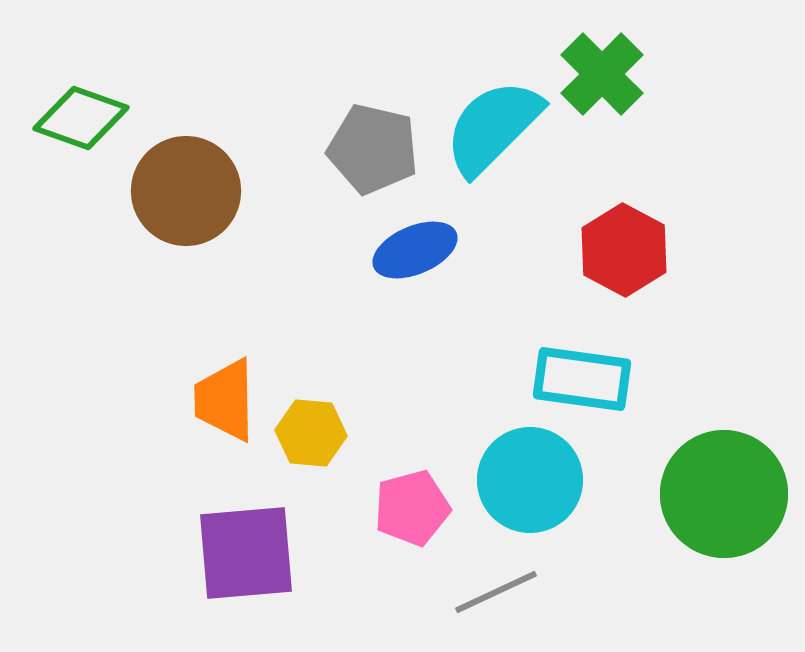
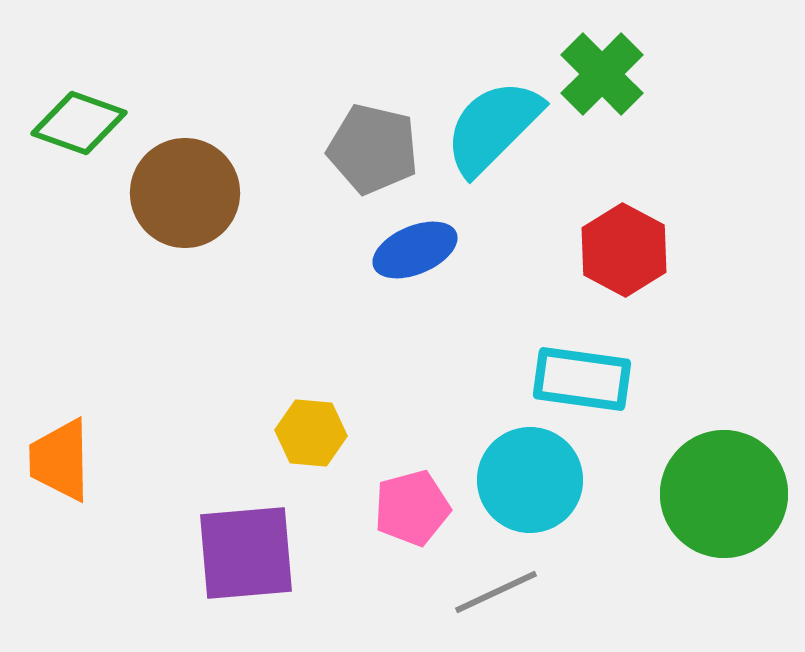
green diamond: moved 2 px left, 5 px down
brown circle: moved 1 px left, 2 px down
orange trapezoid: moved 165 px left, 60 px down
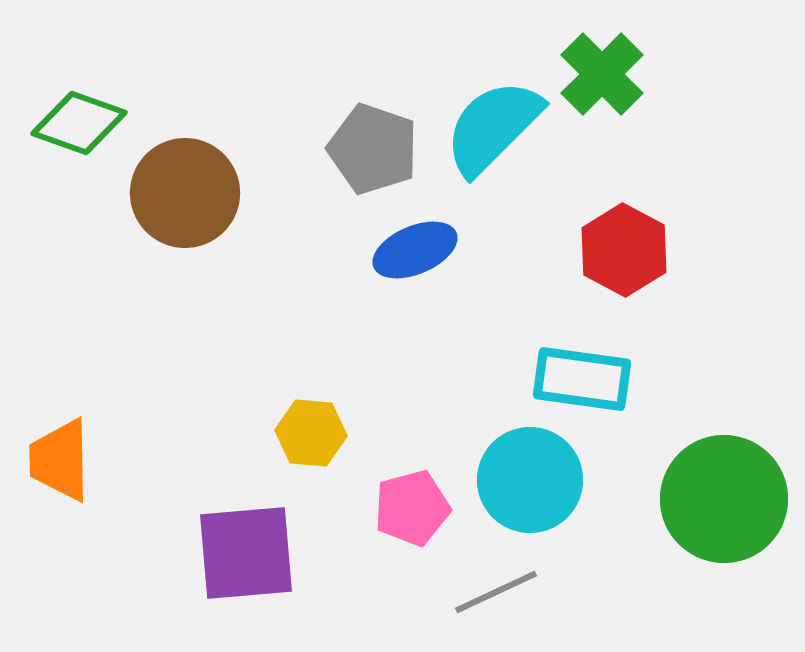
gray pentagon: rotated 6 degrees clockwise
green circle: moved 5 px down
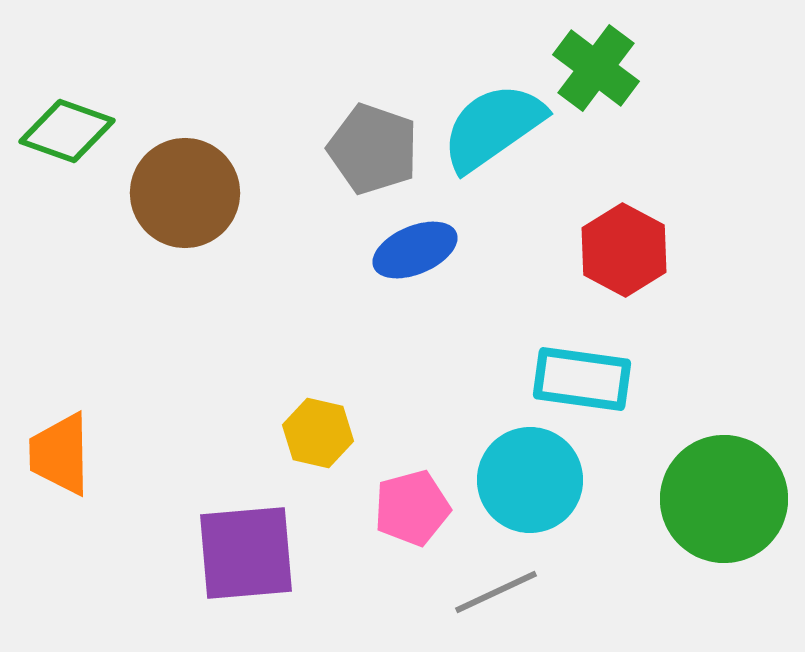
green cross: moved 6 px left, 6 px up; rotated 8 degrees counterclockwise
green diamond: moved 12 px left, 8 px down
cyan semicircle: rotated 10 degrees clockwise
yellow hexagon: moved 7 px right; rotated 8 degrees clockwise
orange trapezoid: moved 6 px up
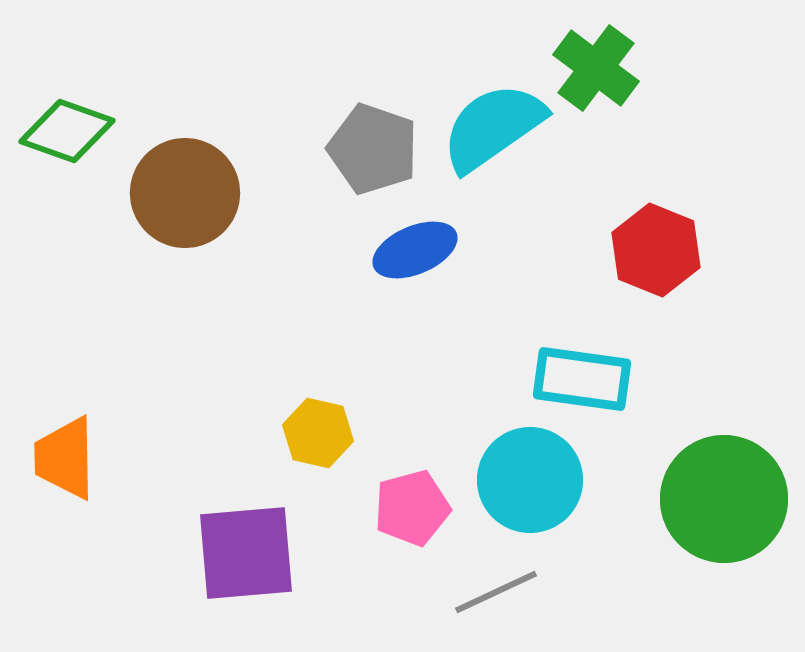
red hexagon: moved 32 px right; rotated 6 degrees counterclockwise
orange trapezoid: moved 5 px right, 4 px down
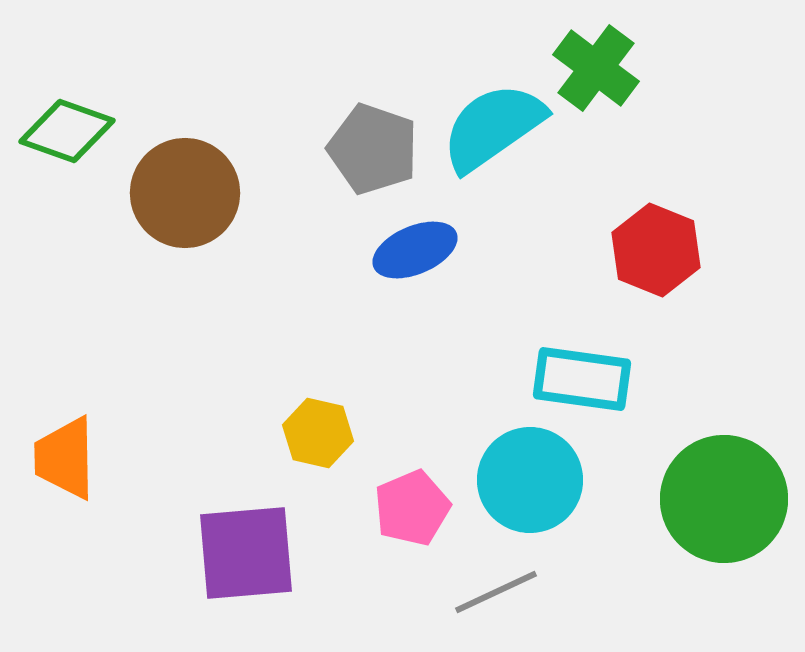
pink pentagon: rotated 8 degrees counterclockwise
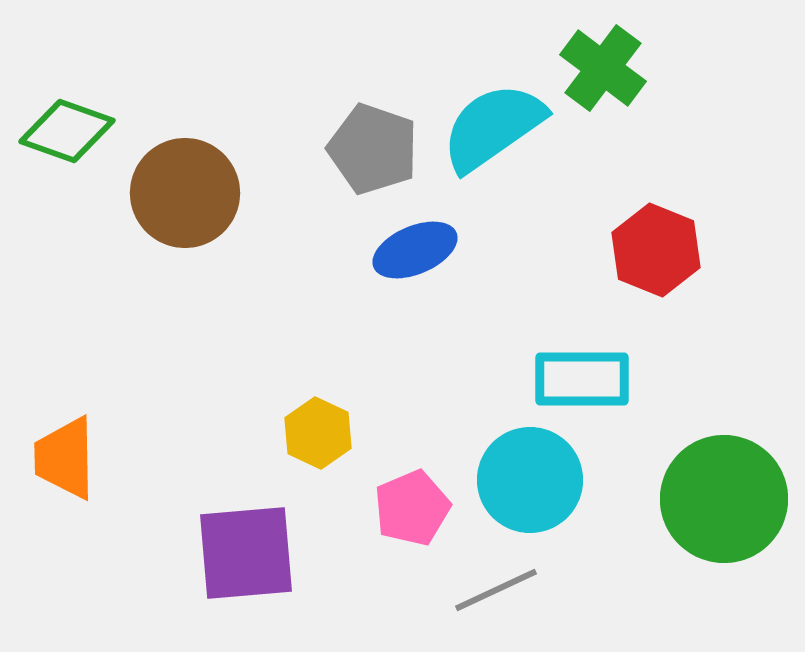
green cross: moved 7 px right
cyan rectangle: rotated 8 degrees counterclockwise
yellow hexagon: rotated 12 degrees clockwise
gray line: moved 2 px up
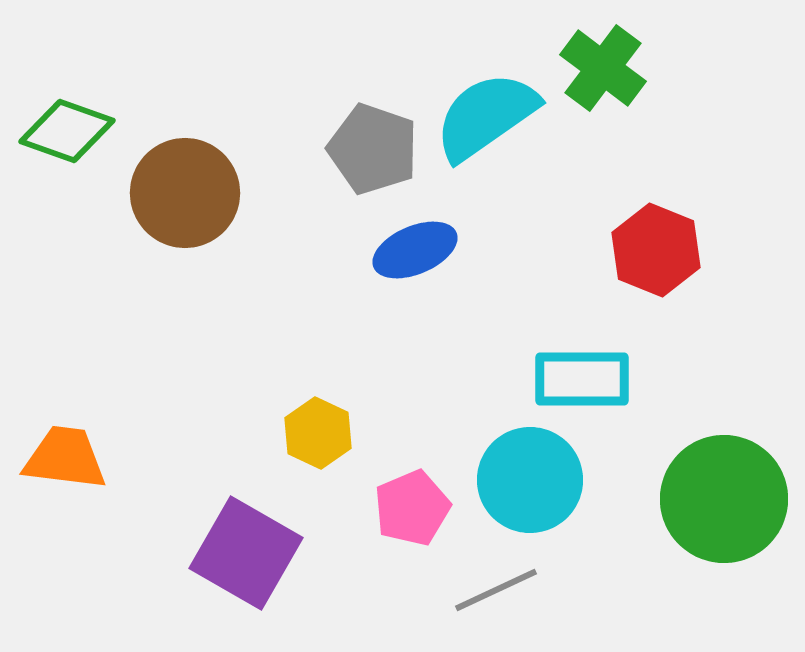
cyan semicircle: moved 7 px left, 11 px up
orange trapezoid: rotated 98 degrees clockwise
purple square: rotated 35 degrees clockwise
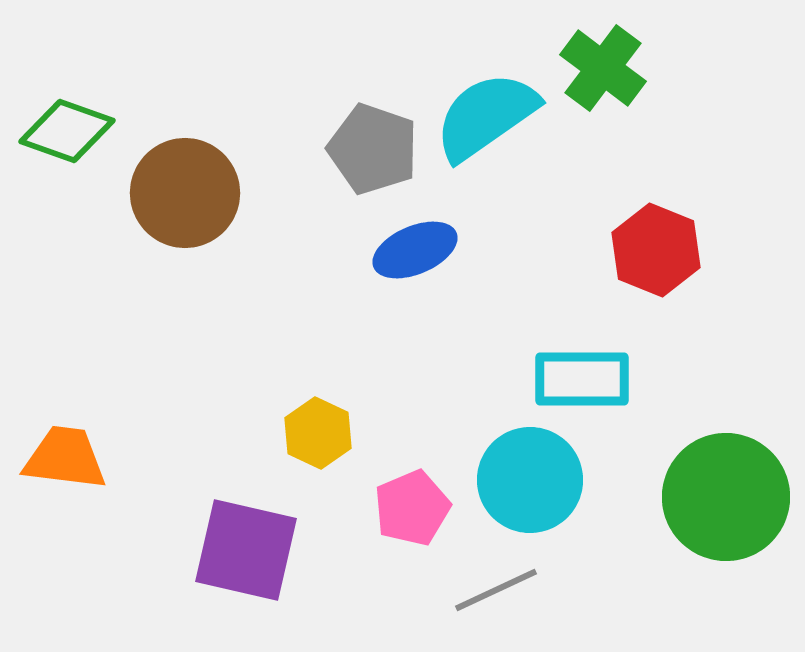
green circle: moved 2 px right, 2 px up
purple square: moved 3 px up; rotated 17 degrees counterclockwise
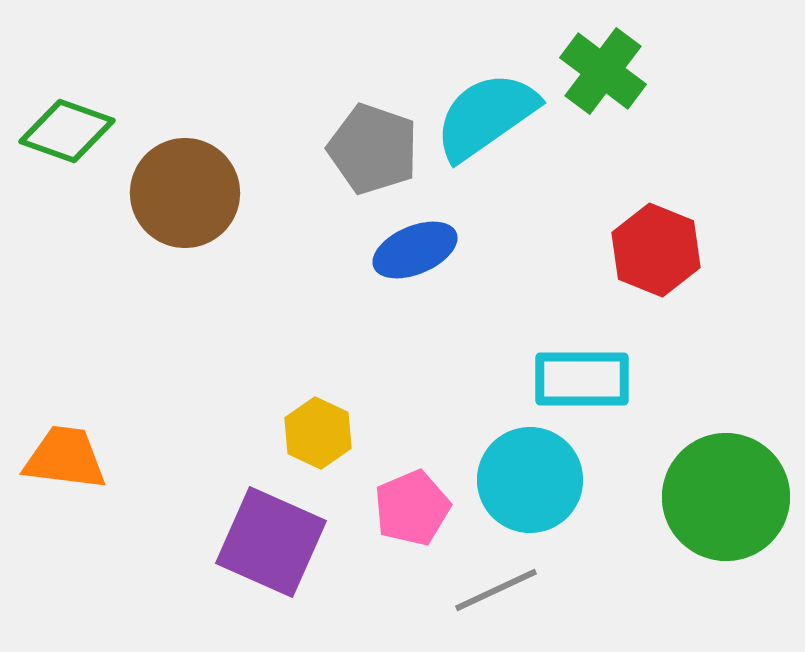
green cross: moved 3 px down
purple square: moved 25 px right, 8 px up; rotated 11 degrees clockwise
